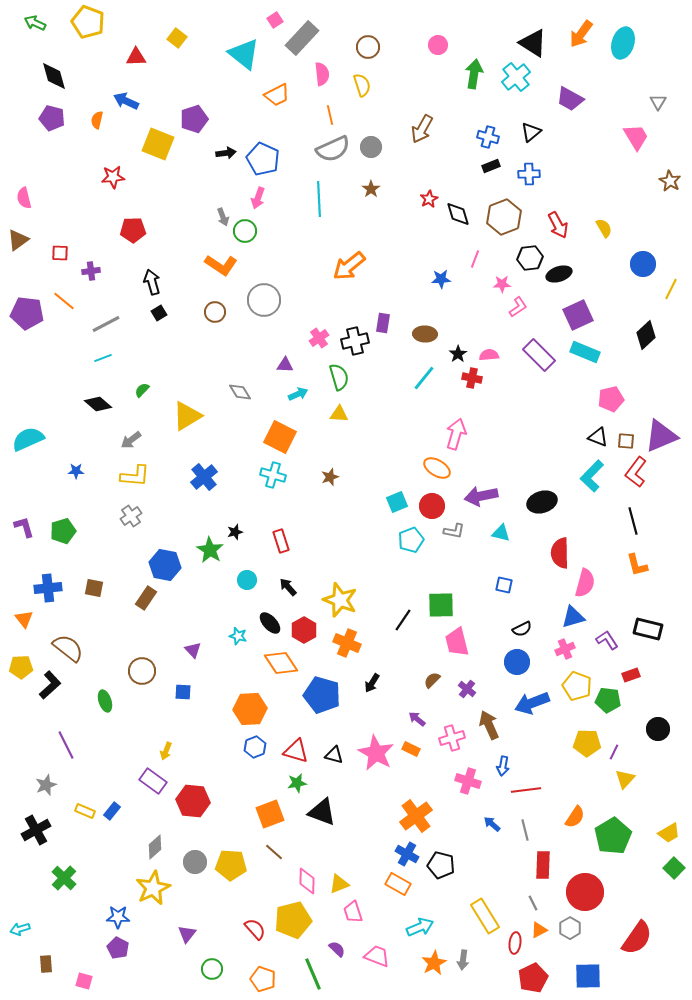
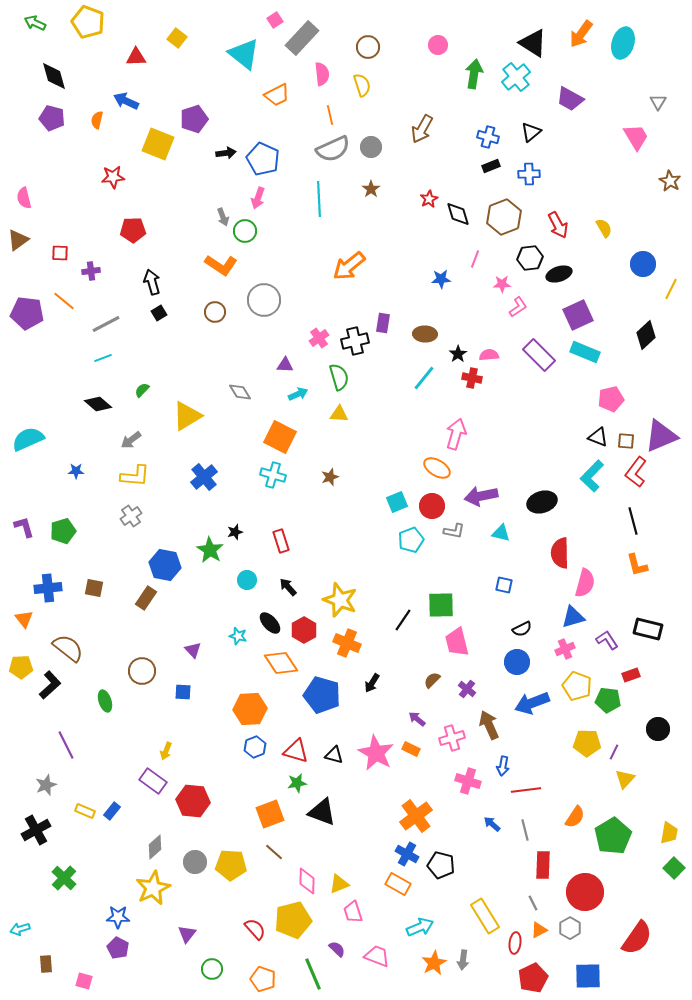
yellow trapezoid at (669, 833): rotated 50 degrees counterclockwise
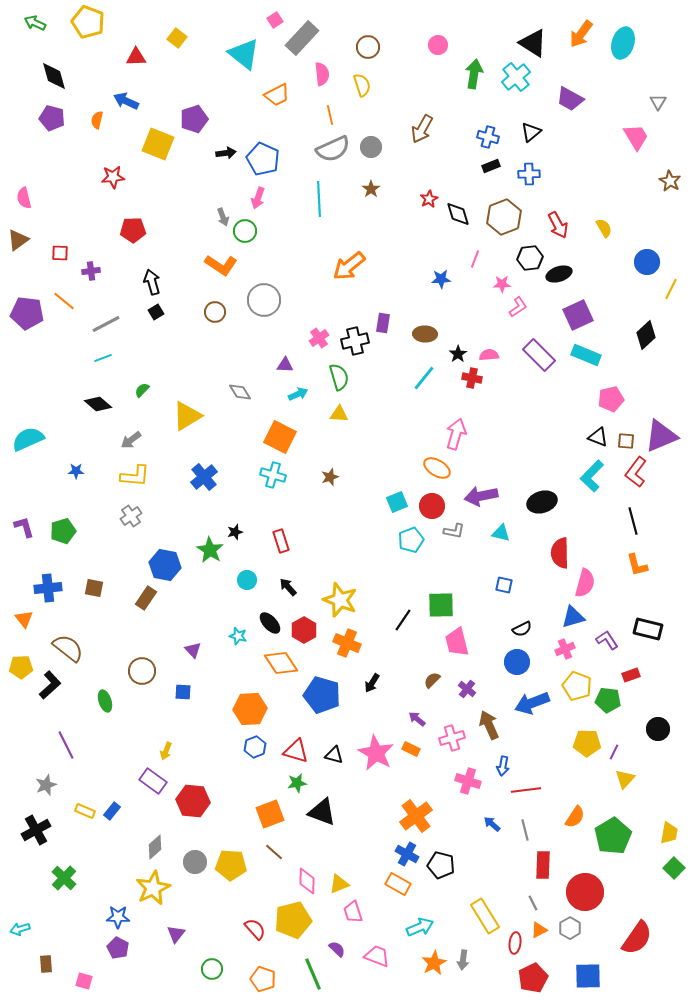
blue circle at (643, 264): moved 4 px right, 2 px up
black square at (159, 313): moved 3 px left, 1 px up
cyan rectangle at (585, 352): moved 1 px right, 3 px down
purple triangle at (187, 934): moved 11 px left
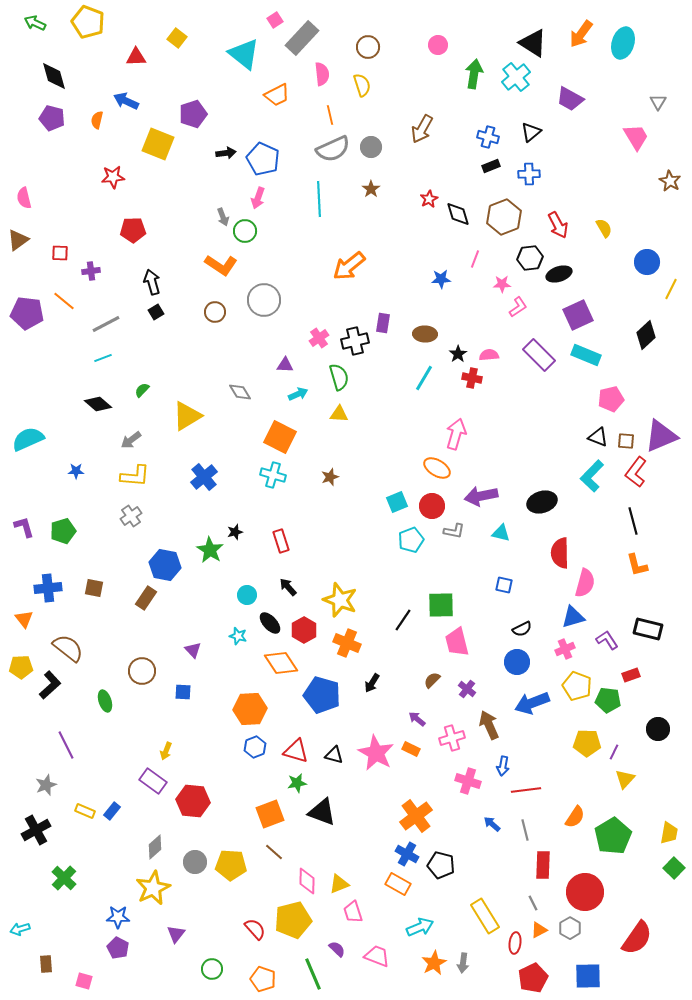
purple pentagon at (194, 119): moved 1 px left, 5 px up
cyan line at (424, 378): rotated 8 degrees counterclockwise
cyan circle at (247, 580): moved 15 px down
gray arrow at (463, 960): moved 3 px down
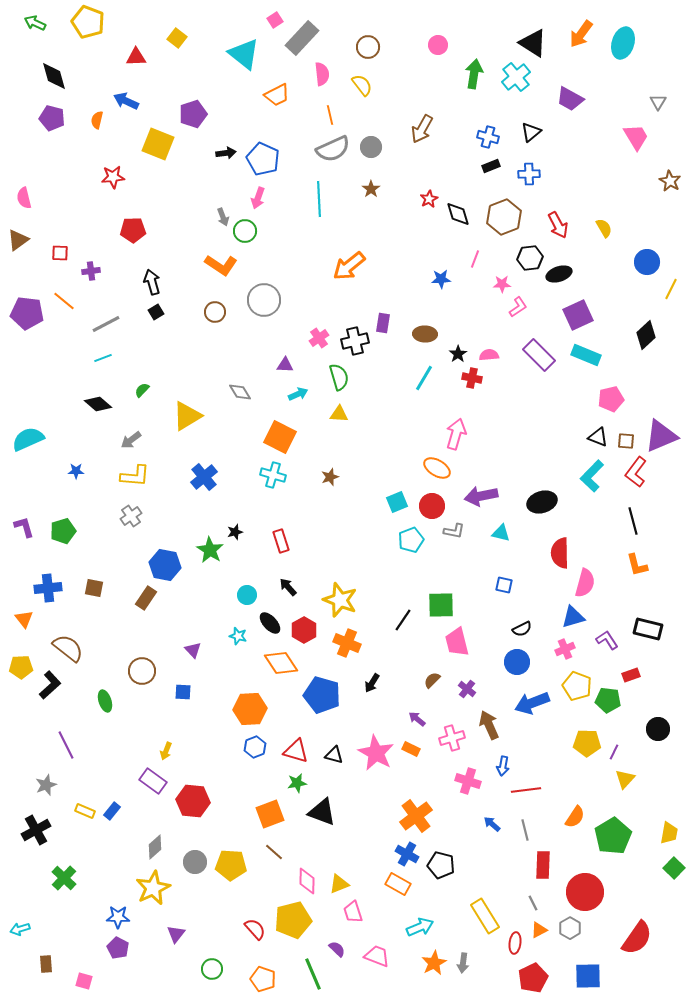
yellow semicircle at (362, 85): rotated 20 degrees counterclockwise
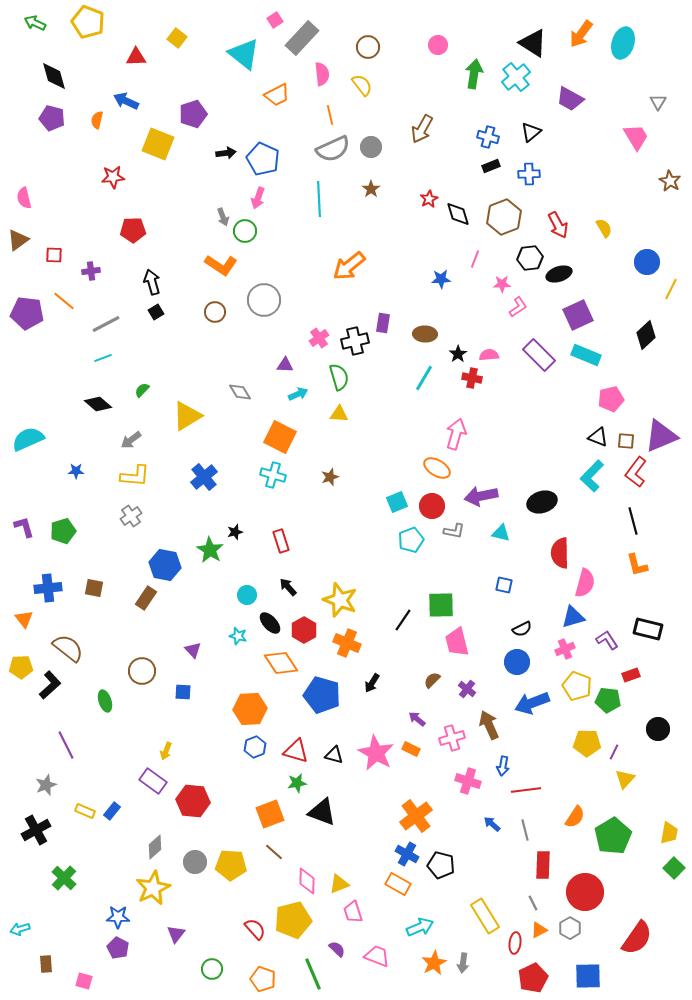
red square at (60, 253): moved 6 px left, 2 px down
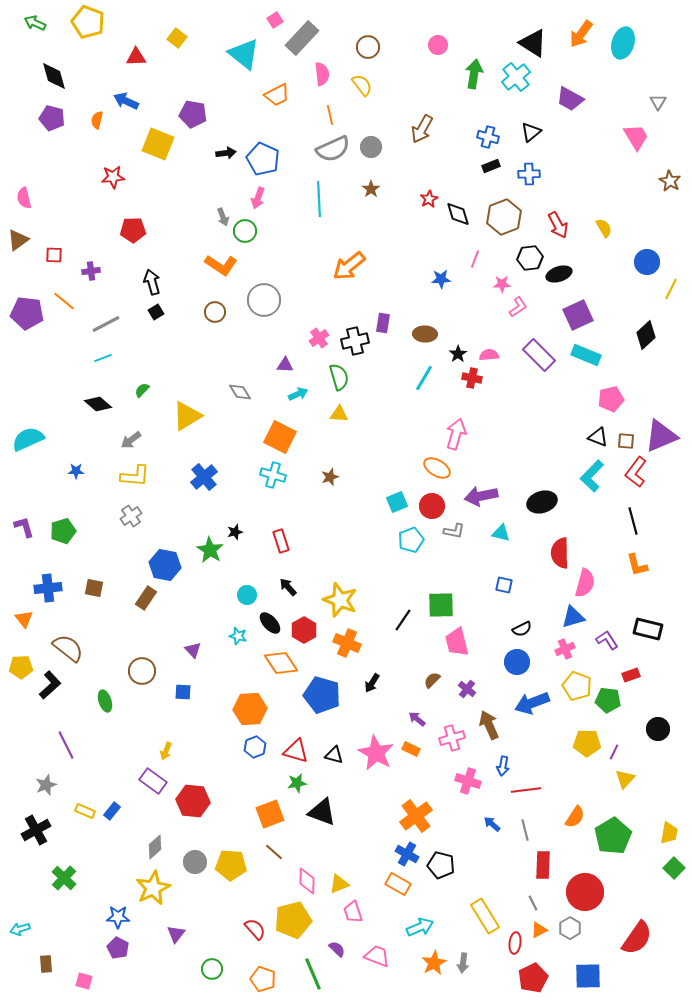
purple pentagon at (193, 114): rotated 28 degrees clockwise
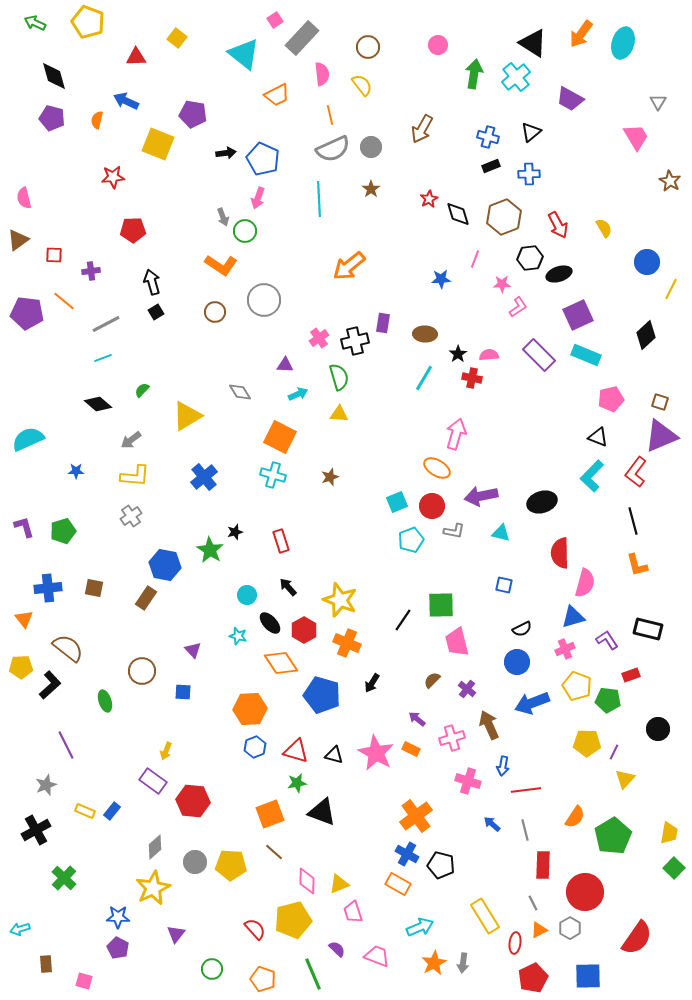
brown square at (626, 441): moved 34 px right, 39 px up; rotated 12 degrees clockwise
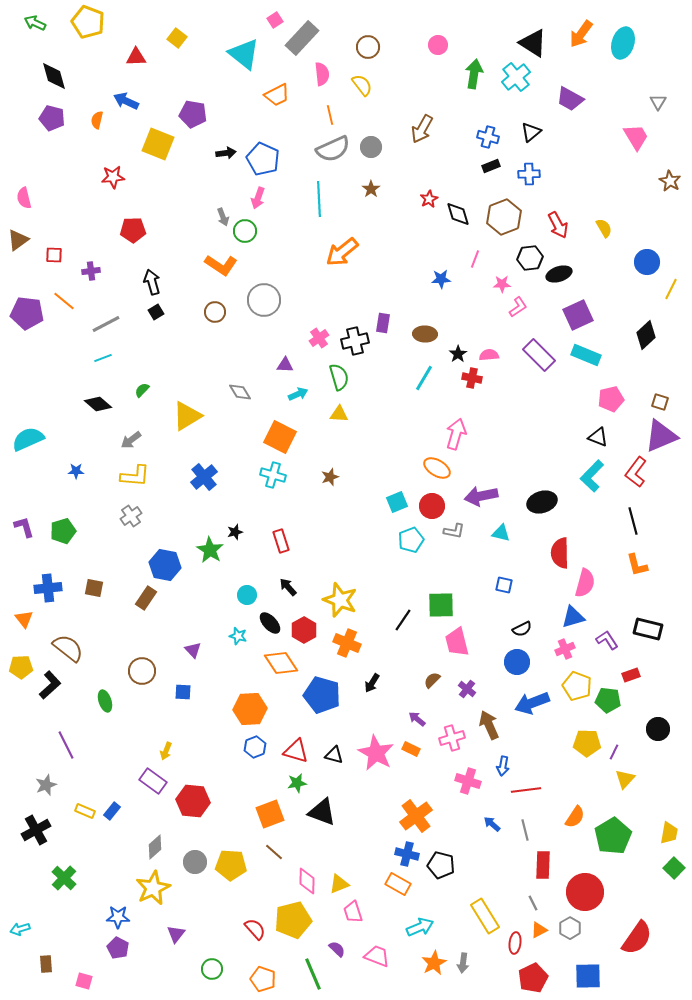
orange arrow at (349, 266): moved 7 px left, 14 px up
blue cross at (407, 854): rotated 15 degrees counterclockwise
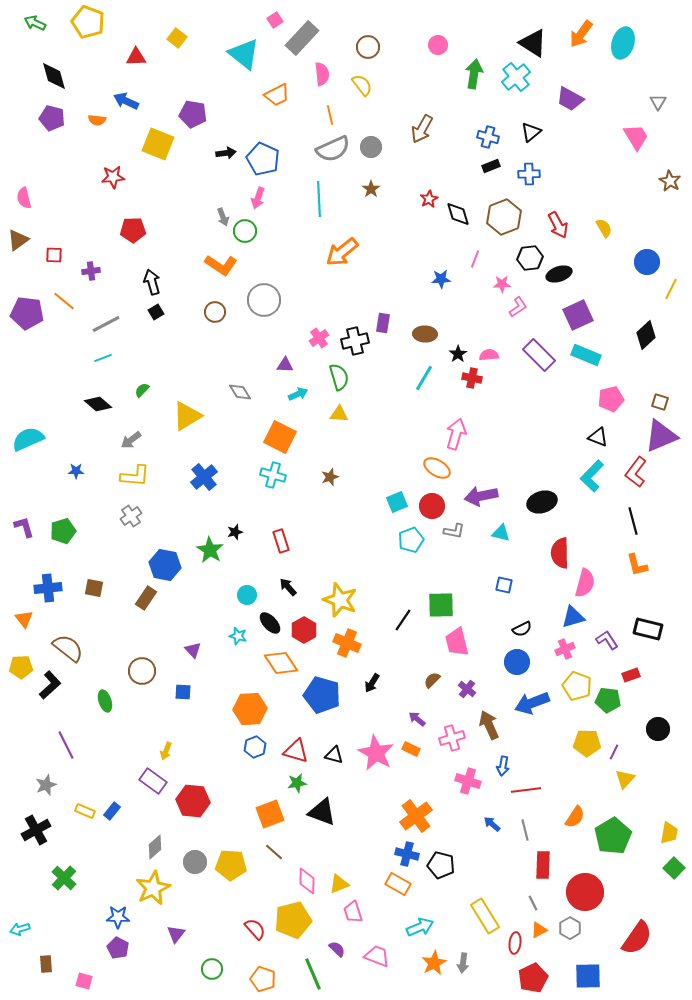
orange semicircle at (97, 120): rotated 96 degrees counterclockwise
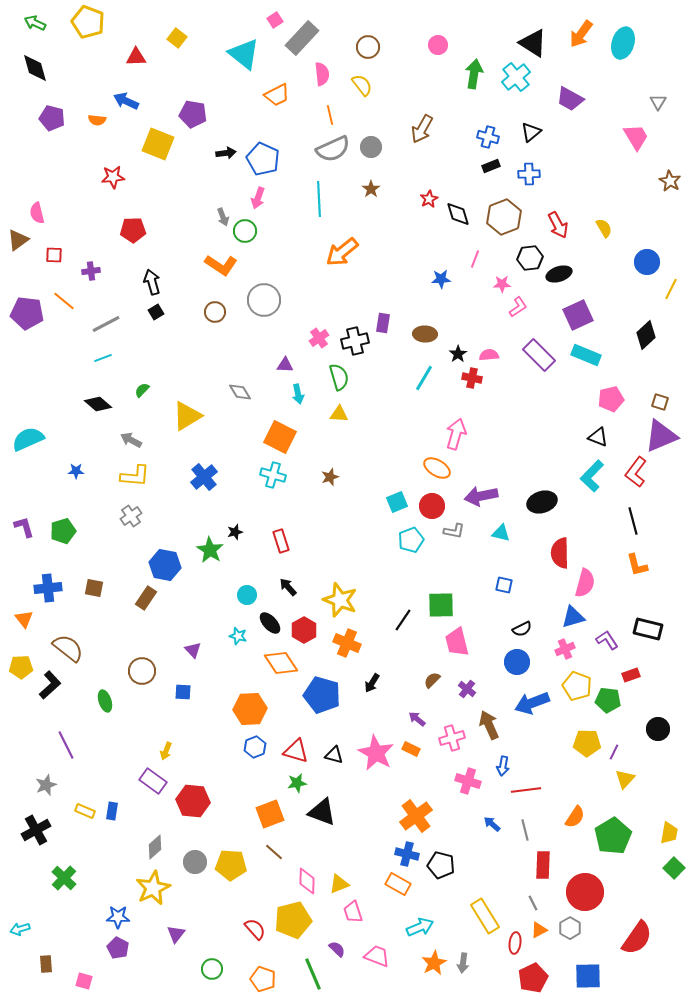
black diamond at (54, 76): moved 19 px left, 8 px up
pink semicircle at (24, 198): moved 13 px right, 15 px down
cyan arrow at (298, 394): rotated 102 degrees clockwise
gray arrow at (131, 440): rotated 65 degrees clockwise
blue rectangle at (112, 811): rotated 30 degrees counterclockwise
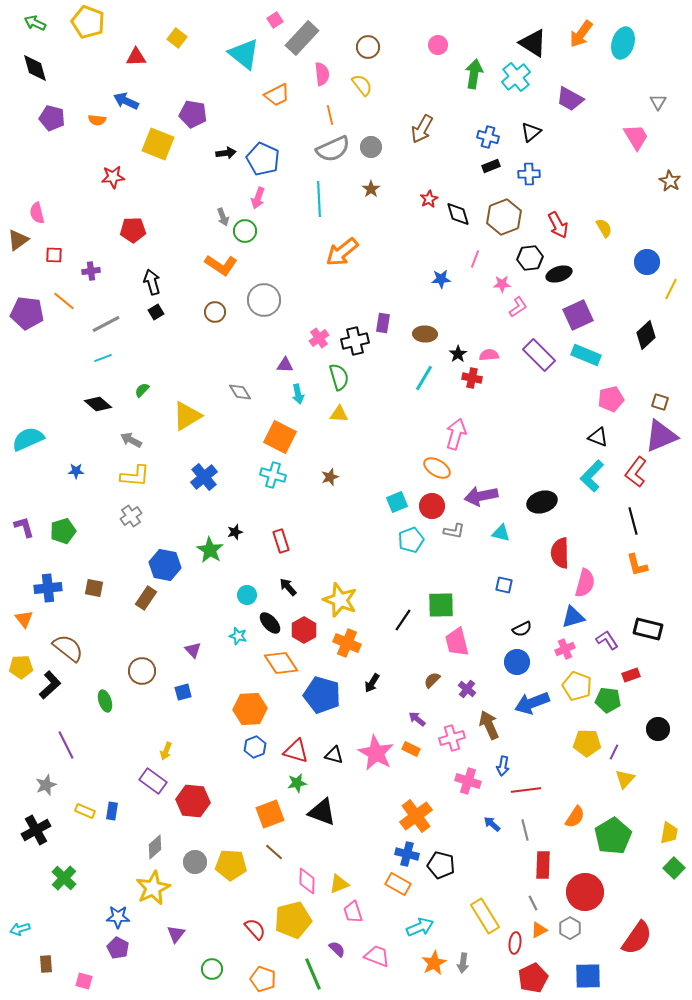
blue square at (183, 692): rotated 18 degrees counterclockwise
